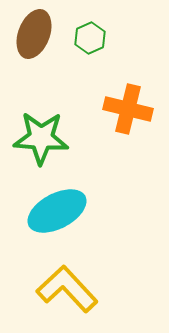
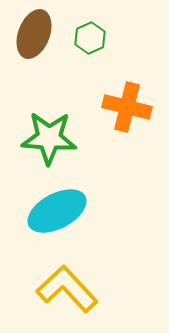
orange cross: moved 1 px left, 2 px up
green star: moved 8 px right
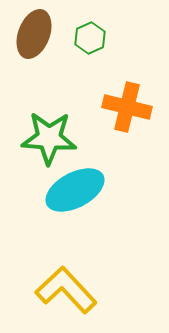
cyan ellipse: moved 18 px right, 21 px up
yellow L-shape: moved 1 px left, 1 px down
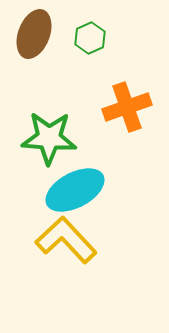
orange cross: rotated 33 degrees counterclockwise
yellow L-shape: moved 50 px up
